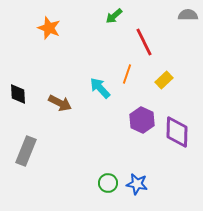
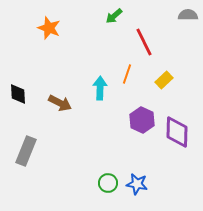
cyan arrow: rotated 45 degrees clockwise
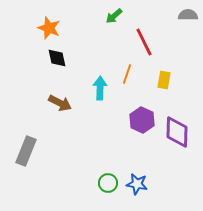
yellow rectangle: rotated 36 degrees counterclockwise
black diamond: moved 39 px right, 36 px up; rotated 10 degrees counterclockwise
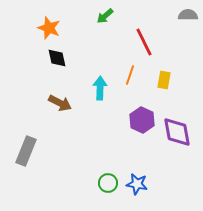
green arrow: moved 9 px left
orange line: moved 3 px right, 1 px down
purple diamond: rotated 12 degrees counterclockwise
